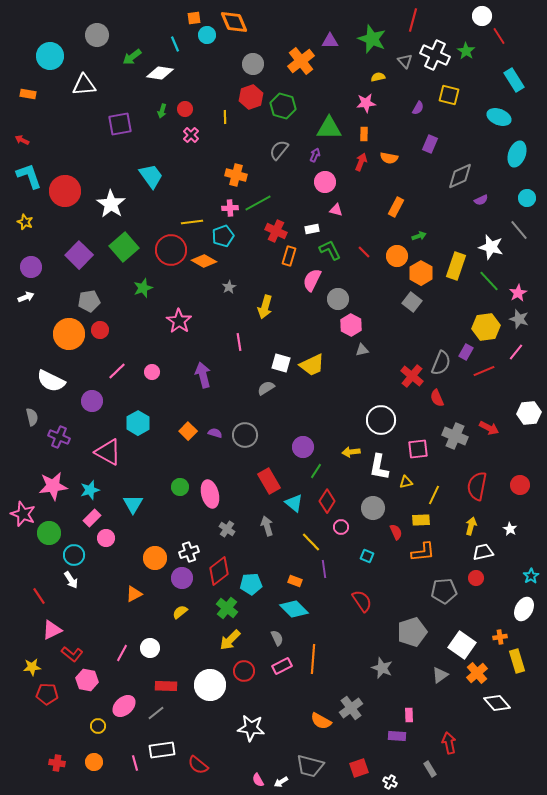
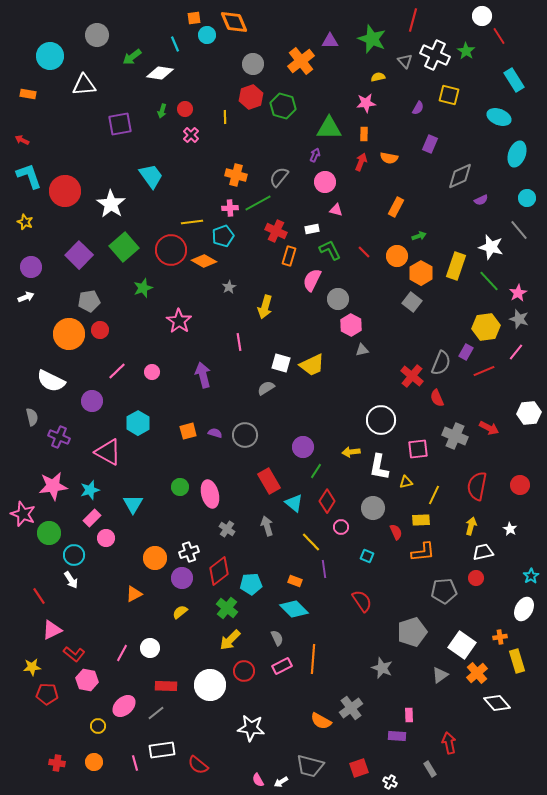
gray semicircle at (279, 150): moved 27 px down
orange square at (188, 431): rotated 30 degrees clockwise
red L-shape at (72, 654): moved 2 px right
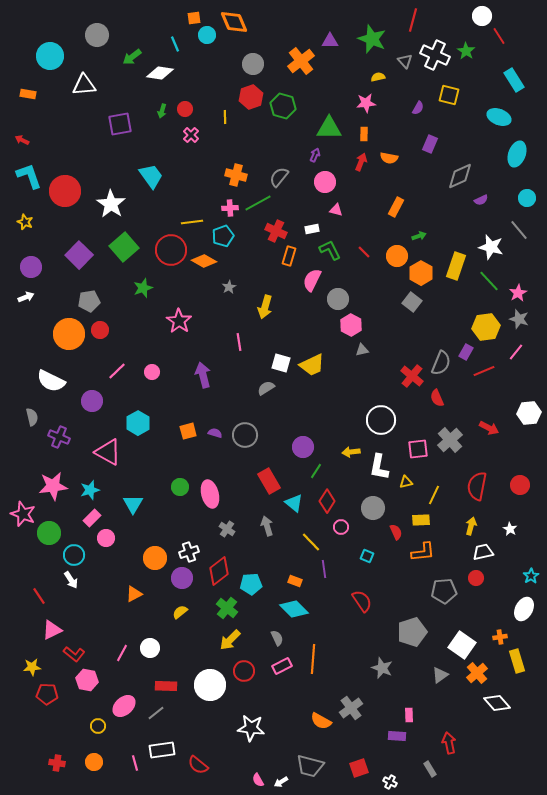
gray cross at (455, 436): moved 5 px left, 4 px down; rotated 25 degrees clockwise
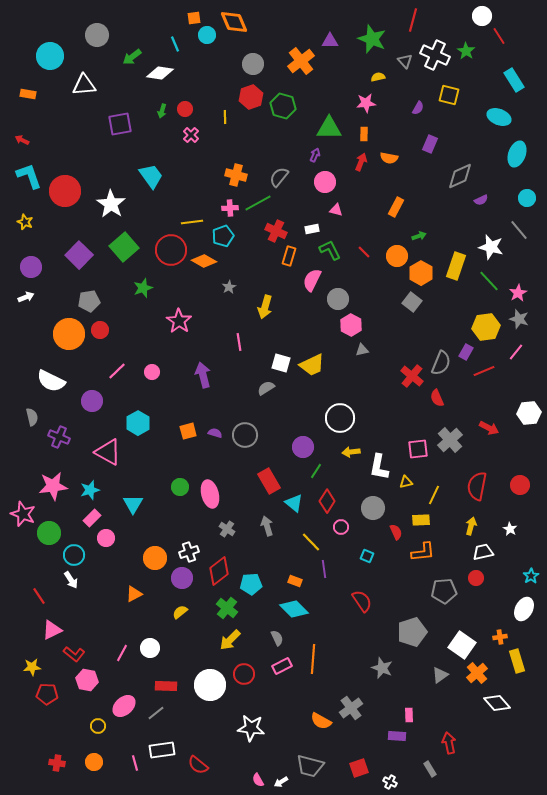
white circle at (381, 420): moved 41 px left, 2 px up
red circle at (244, 671): moved 3 px down
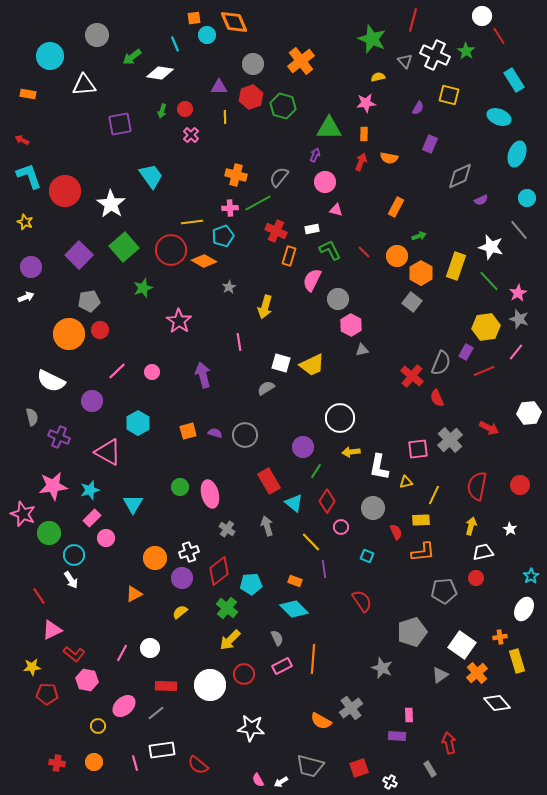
purple triangle at (330, 41): moved 111 px left, 46 px down
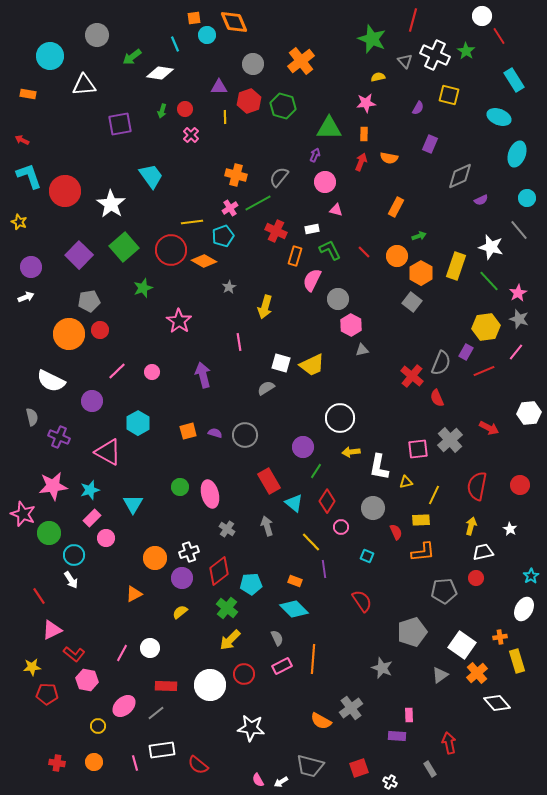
red hexagon at (251, 97): moved 2 px left, 4 px down
pink cross at (230, 208): rotated 28 degrees counterclockwise
yellow star at (25, 222): moved 6 px left
orange rectangle at (289, 256): moved 6 px right
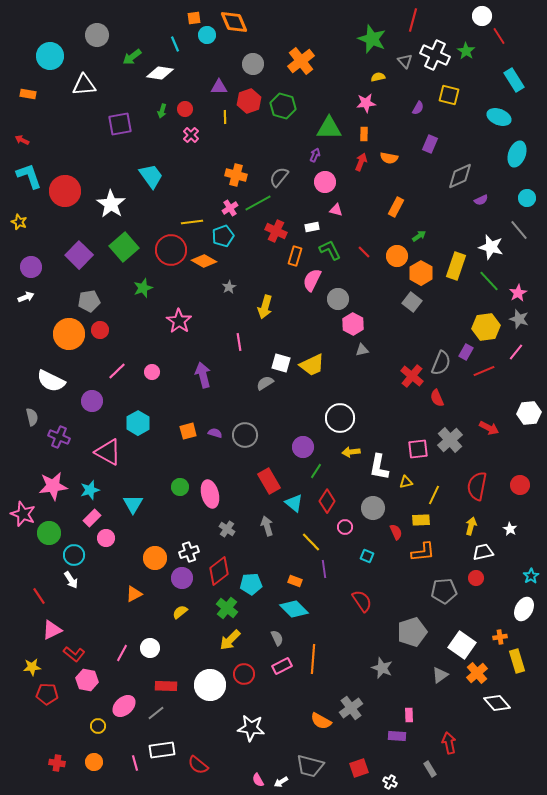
white rectangle at (312, 229): moved 2 px up
green arrow at (419, 236): rotated 16 degrees counterclockwise
pink hexagon at (351, 325): moved 2 px right, 1 px up
gray semicircle at (266, 388): moved 1 px left, 5 px up
pink circle at (341, 527): moved 4 px right
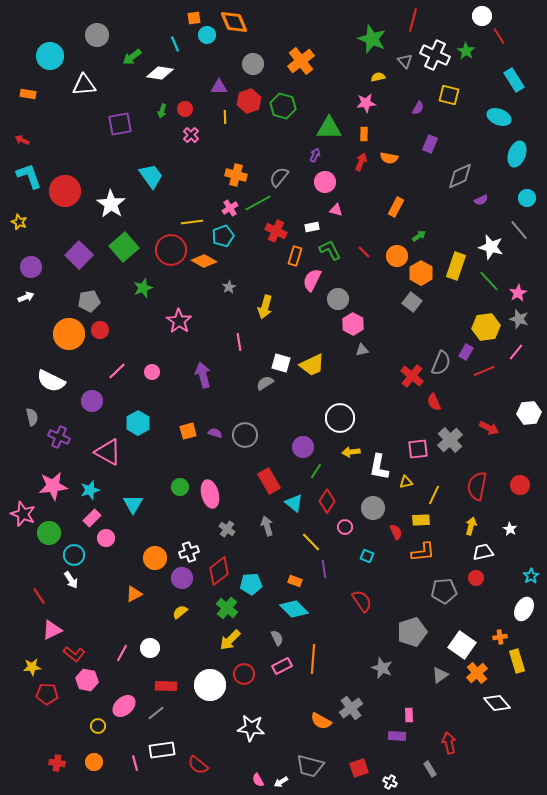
red semicircle at (437, 398): moved 3 px left, 4 px down
